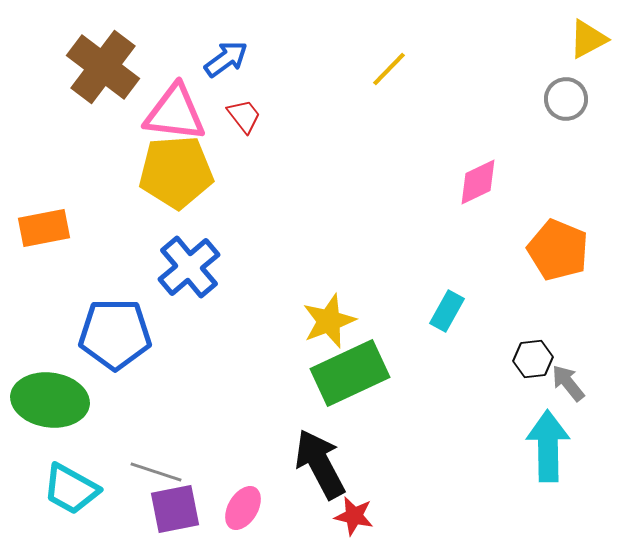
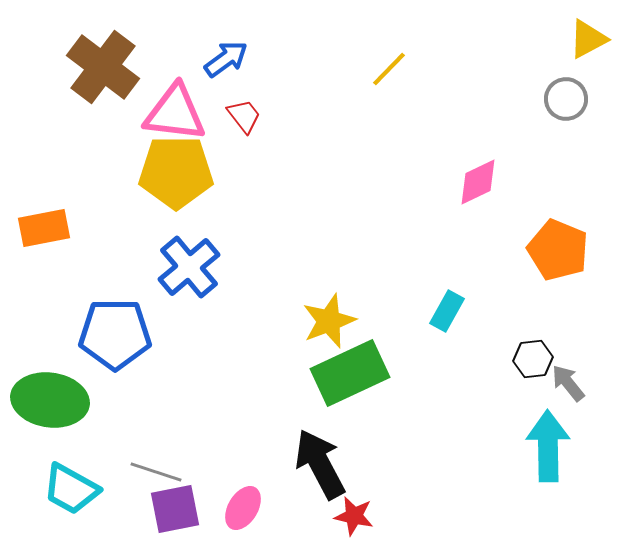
yellow pentagon: rotated 4 degrees clockwise
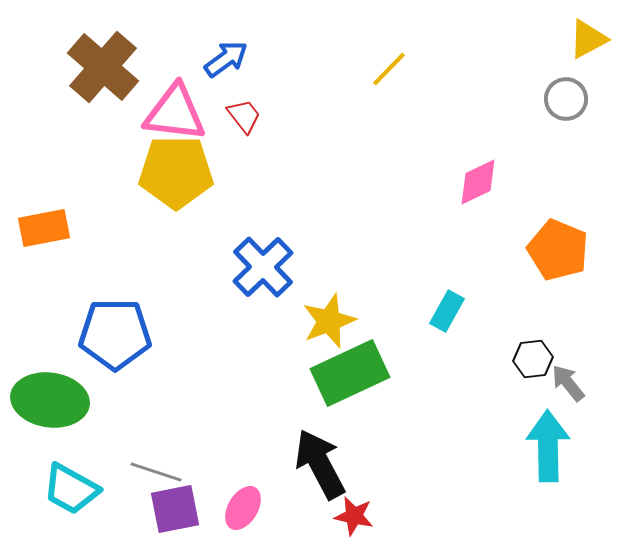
brown cross: rotated 4 degrees clockwise
blue cross: moved 74 px right; rotated 4 degrees counterclockwise
